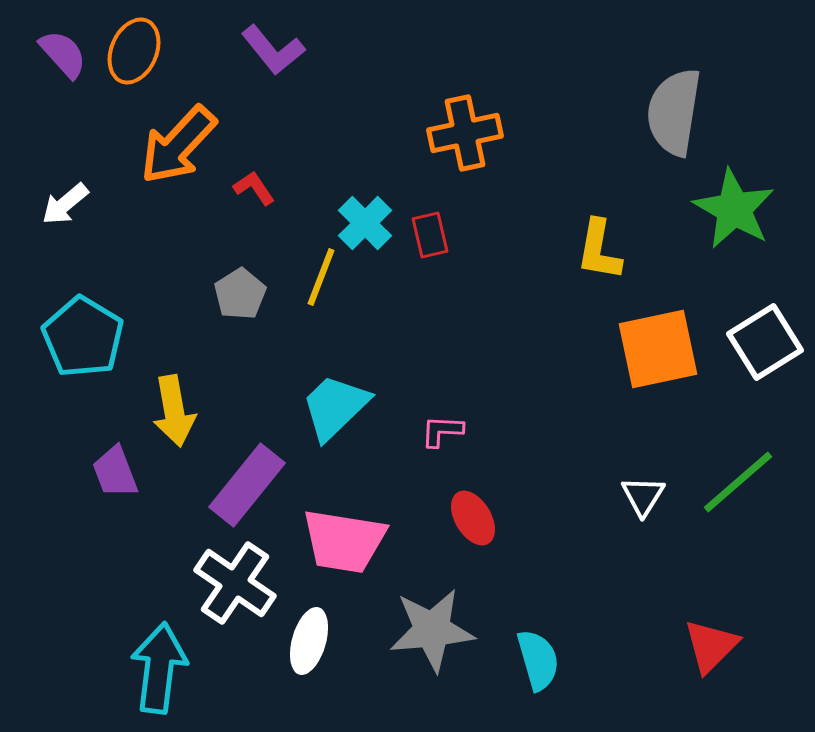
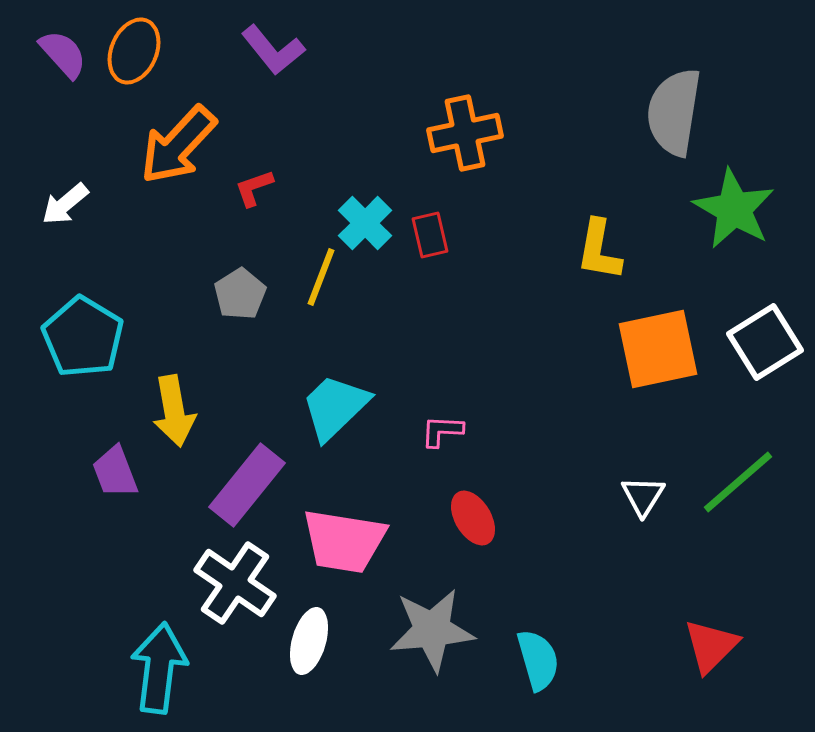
red L-shape: rotated 75 degrees counterclockwise
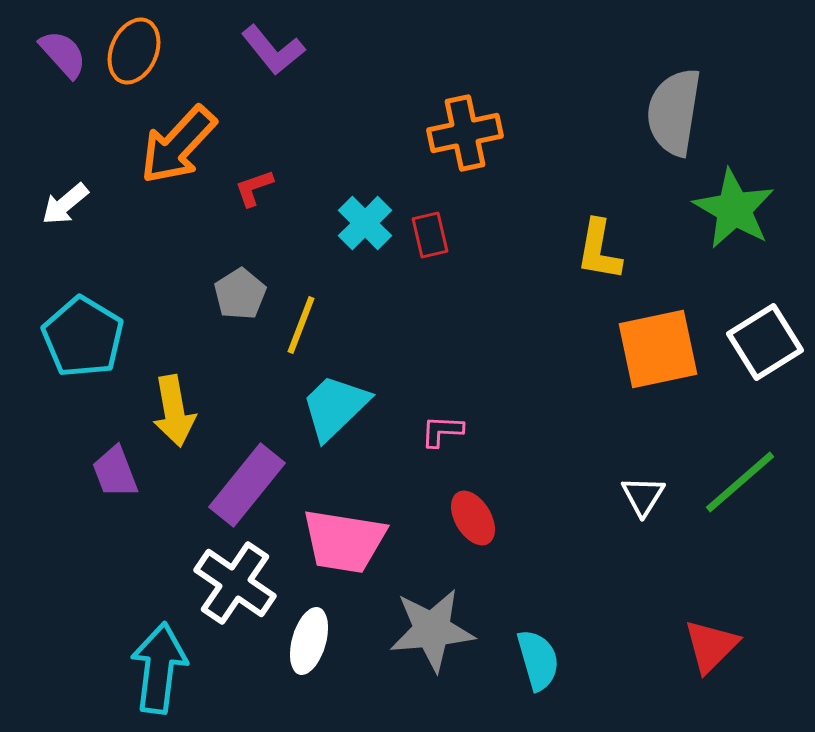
yellow line: moved 20 px left, 48 px down
green line: moved 2 px right
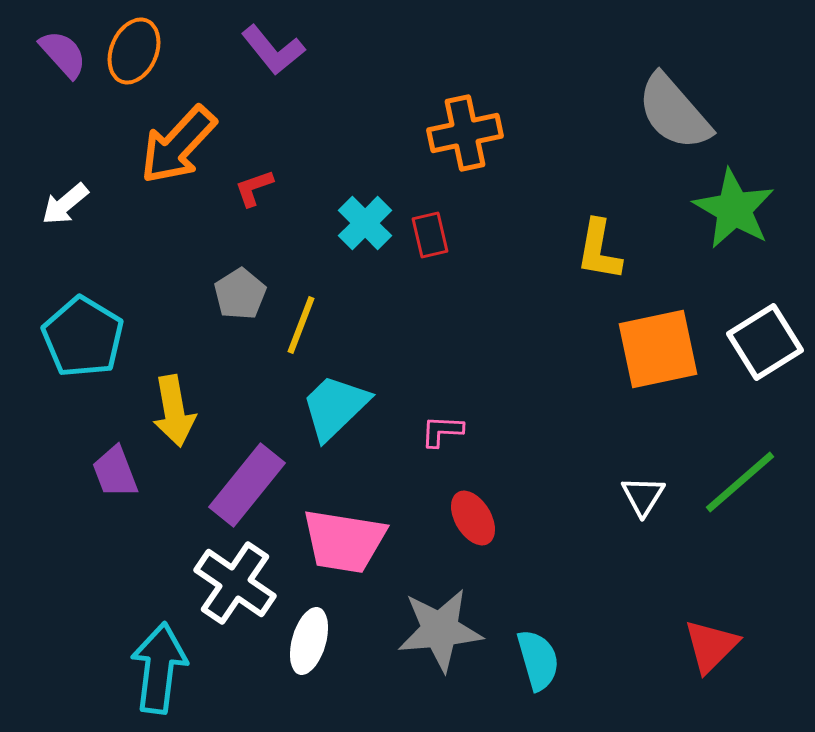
gray semicircle: rotated 50 degrees counterclockwise
gray star: moved 8 px right
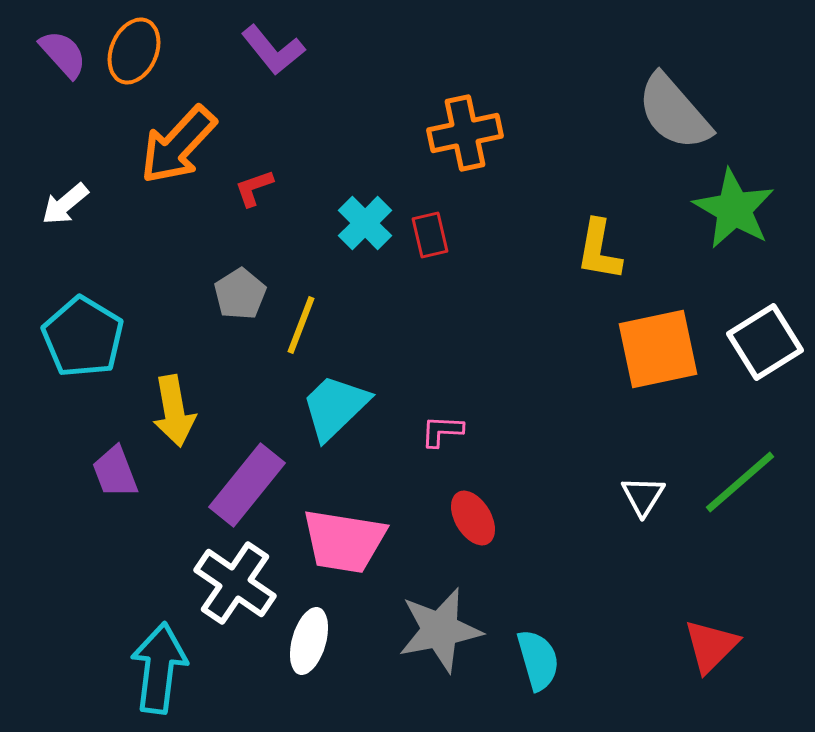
gray star: rotated 6 degrees counterclockwise
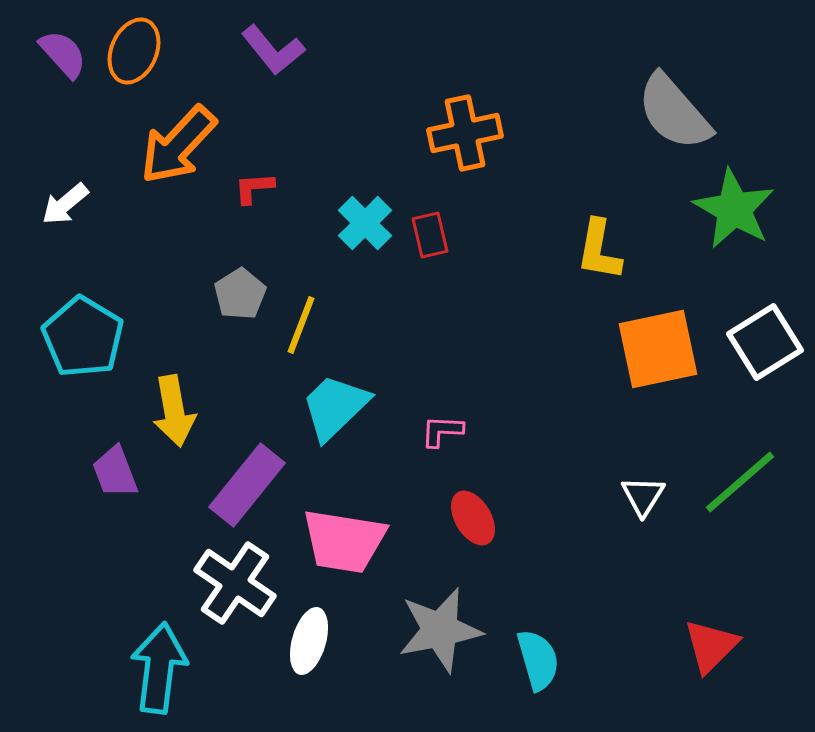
red L-shape: rotated 15 degrees clockwise
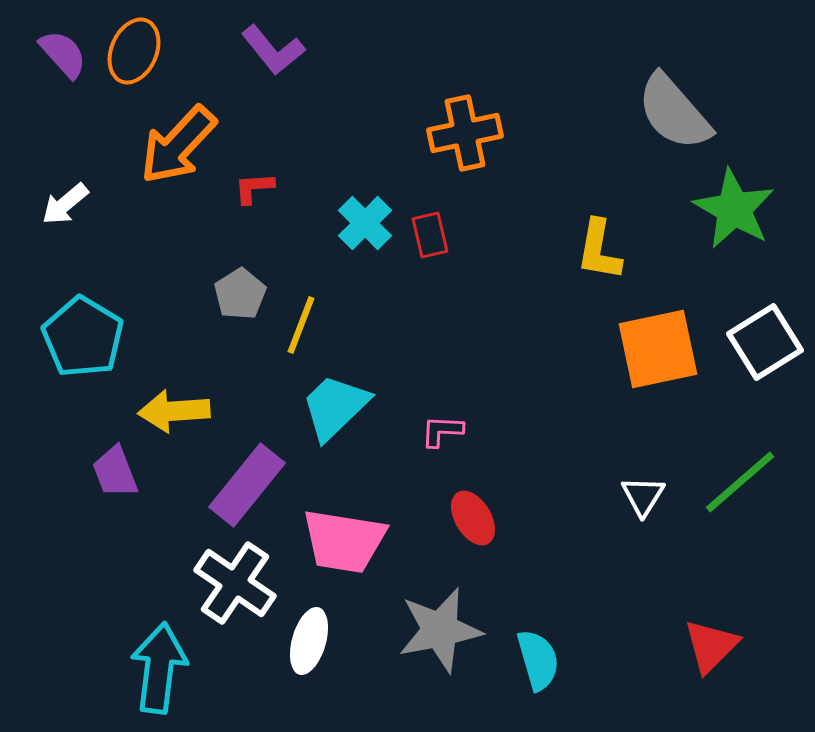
yellow arrow: rotated 96 degrees clockwise
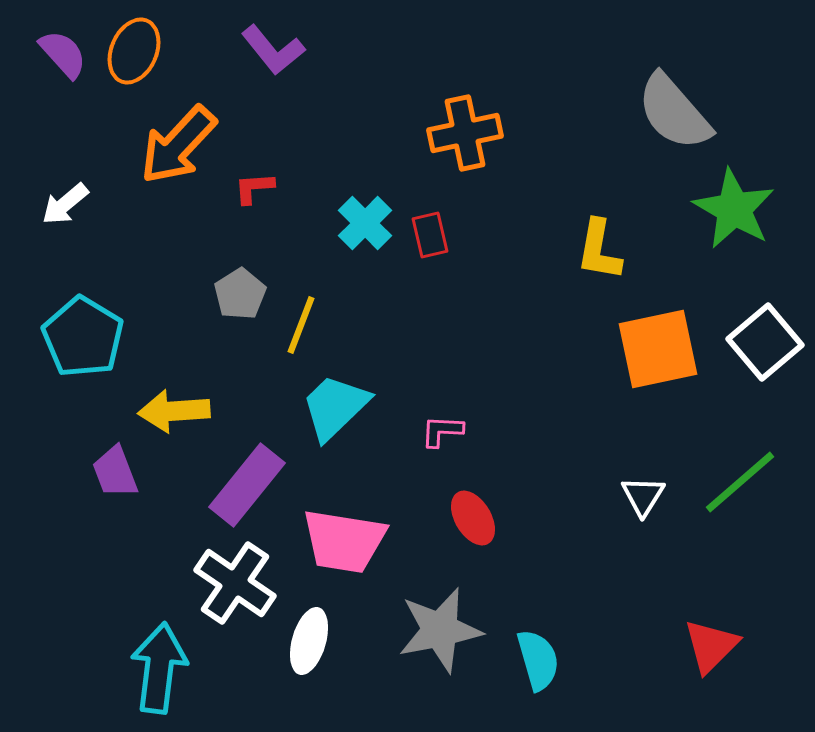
white square: rotated 8 degrees counterclockwise
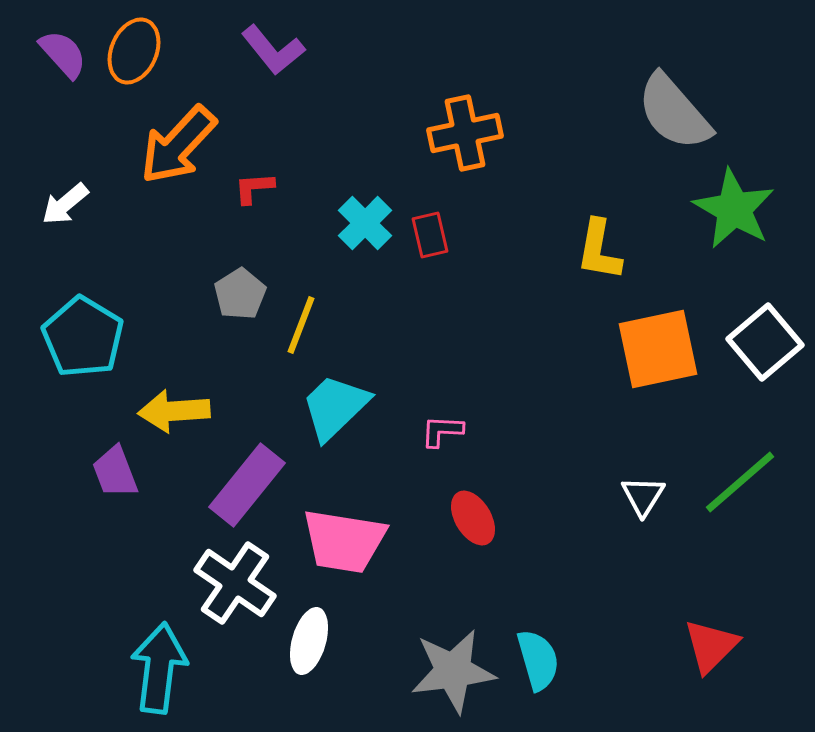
gray star: moved 13 px right, 41 px down; rotated 4 degrees clockwise
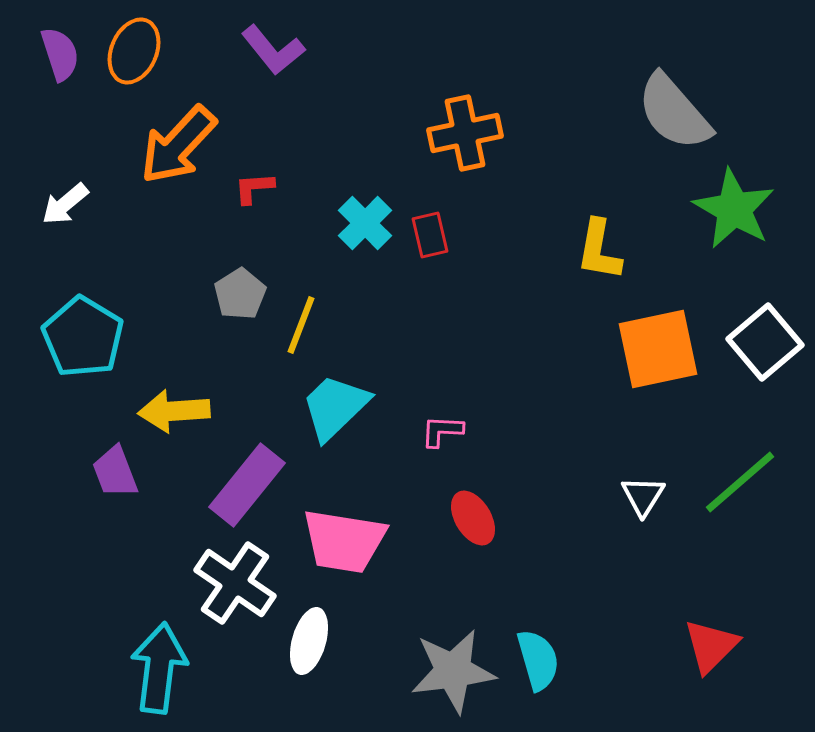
purple semicircle: moved 3 px left; rotated 24 degrees clockwise
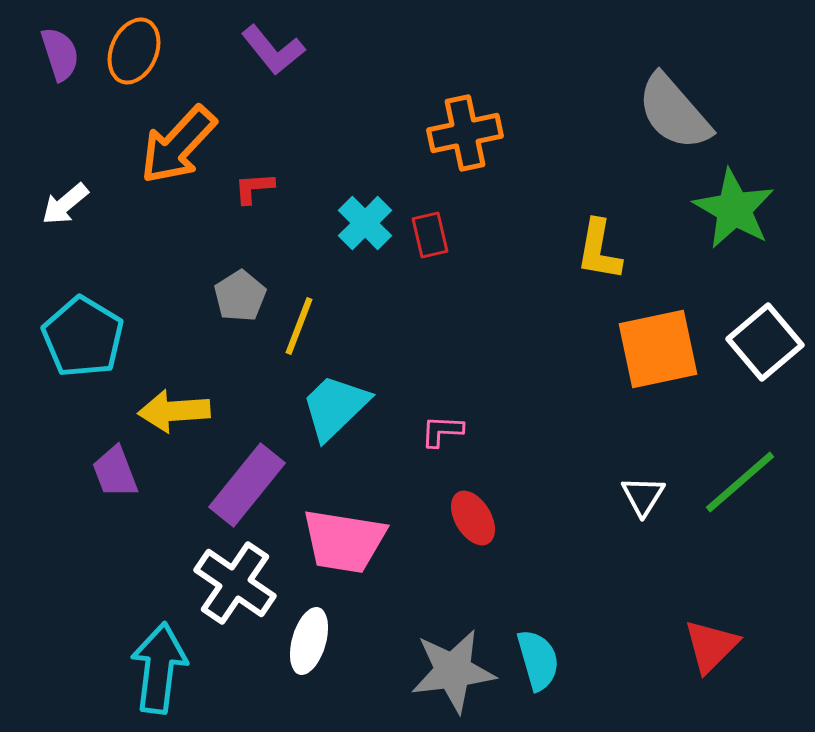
gray pentagon: moved 2 px down
yellow line: moved 2 px left, 1 px down
